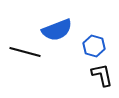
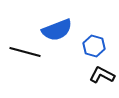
black L-shape: rotated 50 degrees counterclockwise
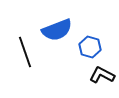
blue hexagon: moved 4 px left, 1 px down
black line: rotated 56 degrees clockwise
